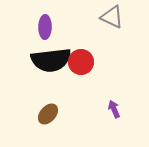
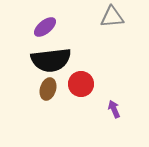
gray triangle: rotated 30 degrees counterclockwise
purple ellipse: rotated 50 degrees clockwise
red circle: moved 22 px down
brown ellipse: moved 25 px up; rotated 25 degrees counterclockwise
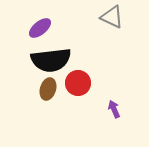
gray triangle: rotated 30 degrees clockwise
purple ellipse: moved 5 px left, 1 px down
red circle: moved 3 px left, 1 px up
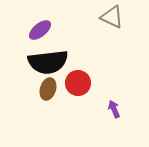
purple ellipse: moved 2 px down
black semicircle: moved 3 px left, 2 px down
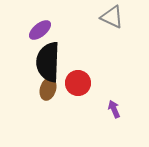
black semicircle: rotated 99 degrees clockwise
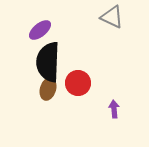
purple arrow: rotated 18 degrees clockwise
